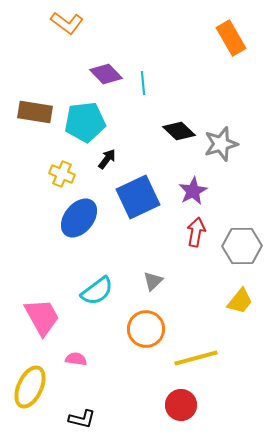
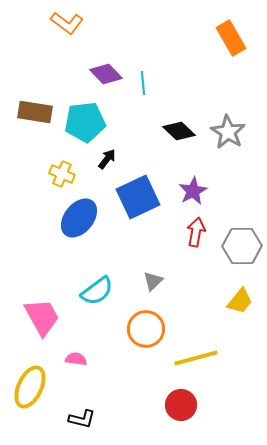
gray star: moved 7 px right, 12 px up; rotated 24 degrees counterclockwise
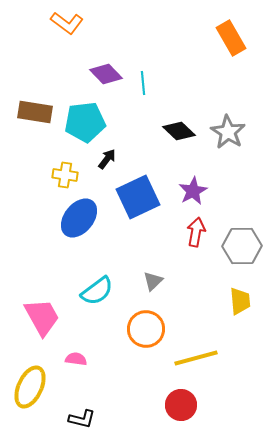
yellow cross: moved 3 px right, 1 px down; rotated 15 degrees counterclockwise
yellow trapezoid: rotated 44 degrees counterclockwise
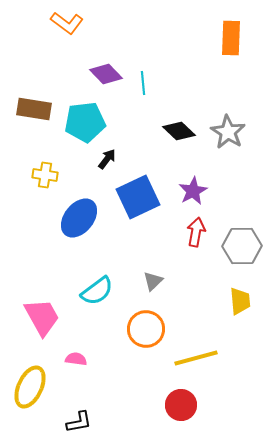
orange rectangle: rotated 32 degrees clockwise
brown rectangle: moved 1 px left, 3 px up
yellow cross: moved 20 px left
black L-shape: moved 3 px left, 3 px down; rotated 24 degrees counterclockwise
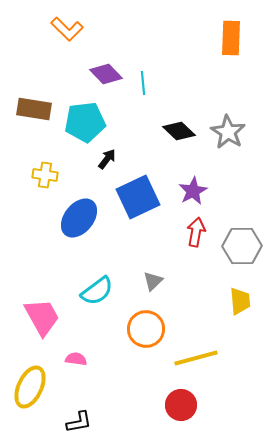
orange L-shape: moved 6 px down; rotated 8 degrees clockwise
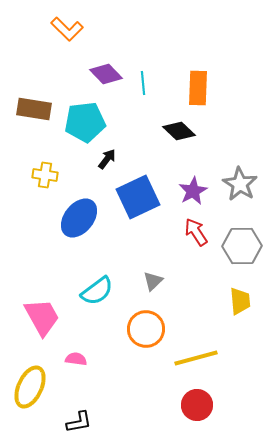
orange rectangle: moved 33 px left, 50 px down
gray star: moved 12 px right, 52 px down
red arrow: rotated 44 degrees counterclockwise
red circle: moved 16 px right
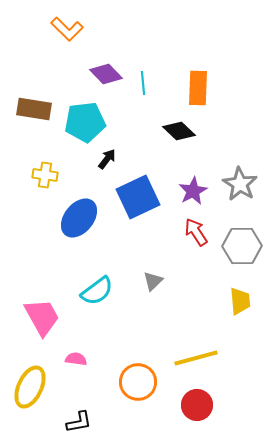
orange circle: moved 8 px left, 53 px down
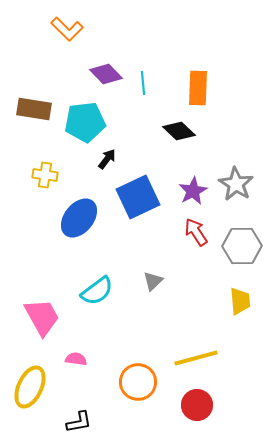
gray star: moved 4 px left
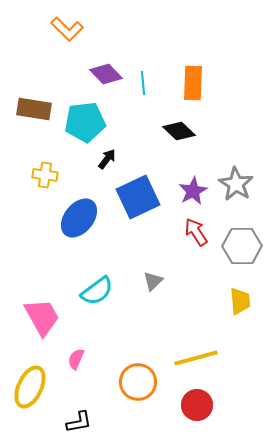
orange rectangle: moved 5 px left, 5 px up
pink semicircle: rotated 75 degrees counterclockwise
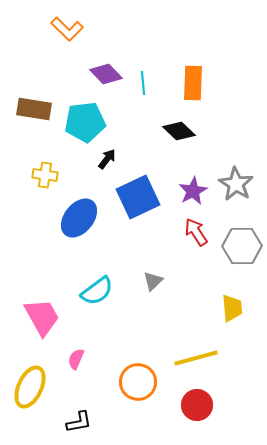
yellow trapezoid: moved 8 px left, 7 px down
